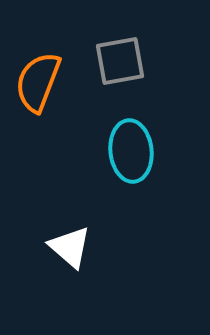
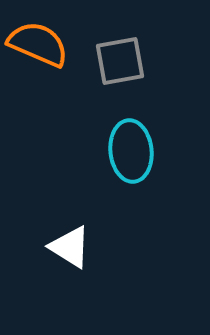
orange semicircle: moved 38 px up; rotated 92 degrees clockwise
white triangle: rotated 9 degrees counterclockwise
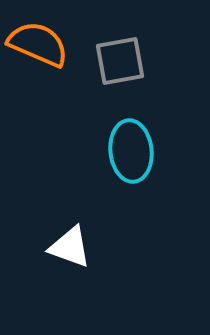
white triangle: rotated 12 degrees counterclockwise
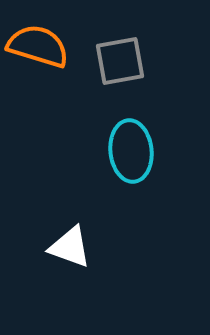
orange semicircle: moved 2 px down; rotated 6 degrees counterclockwise
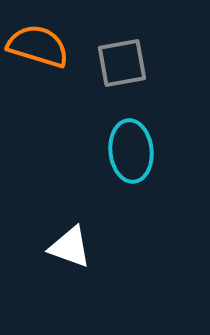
gray square: moved 2 px right, 2 px down
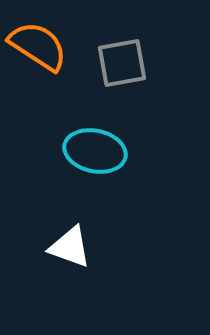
orange semicircle: rotated 16 degrees clockwise
cyan ellipse: moved 36 px left; rotated 72 degrees counterclockwise
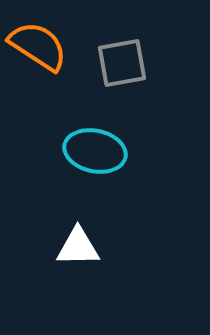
white triangle: moved 8 px right; rotated 21 degrees counterclockwise
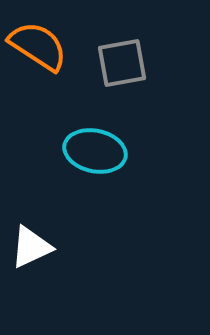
white triangle: moved 47 px left; rotated 24 degrees counterclockwise
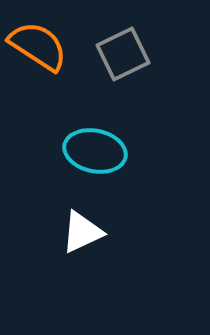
gray square: moved 1 px right, 9 px up; rotated 16 degrees counterclockwise
white triangle: moved 51 px right, 15 px up
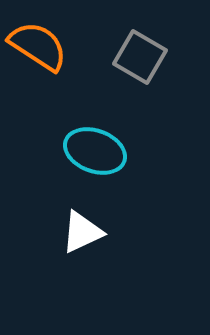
gray square: moved 17 px right, 3 px down; rotated 34 degrees counterclockwise
cyan ellipse: rotated 8 degrees clockwise
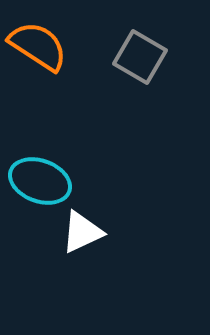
cyan ellipse: moved 55 px left, 30 px down
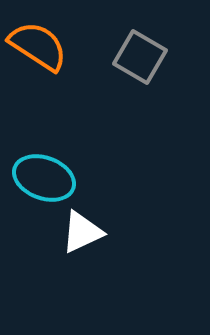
cyan ellipse: moved 4 px right, 3 px up
